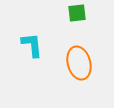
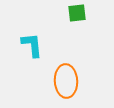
orange ellipse: moved 13 px left, 18 px down; rotated 12 degrees clockwise
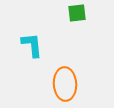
orange ellipse: moved 1 px left, 3 px down
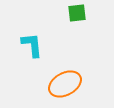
orange ellipse: rotated 64 degrees clockwise
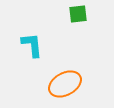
green square: moved 1 px right, 1 px down
